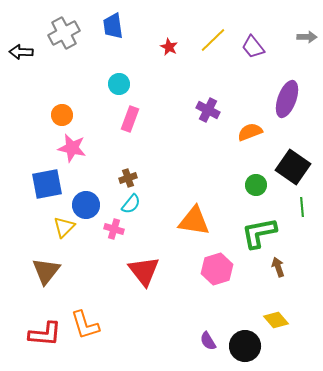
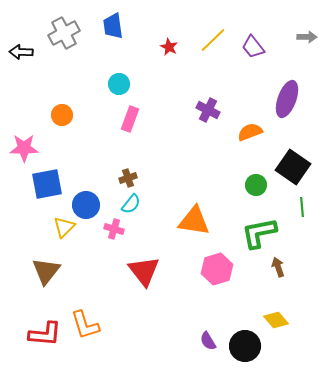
pink star: moved 48 px left; rotated 12 degrees counterclockwise
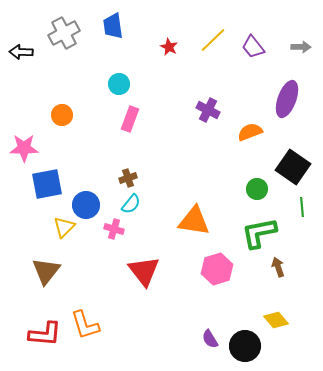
gray arrow: moved 6 px left, 10 px down
green circle: moved 1 px right, 4 px down
purple semicircle: moved 2 px right, 2 px up
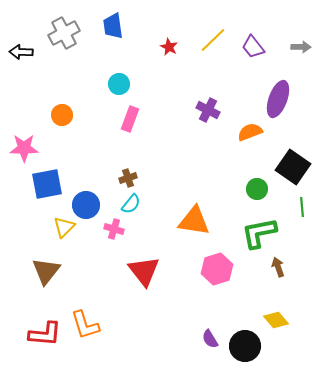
purple ellipse: moved 9 px left
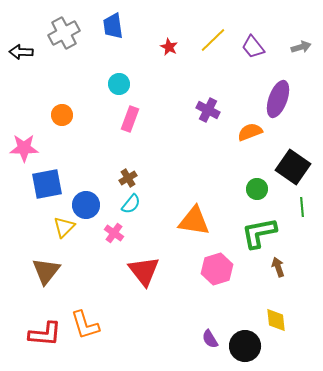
gray arrow: rotated 18 degrees counterclockwise
brown cross: rotated 12 degrees counterclockwise
pink cross: moved 4 px down; rotated 18 degrees clockwise
yellow diamond: rotated 35 degrees clockwise
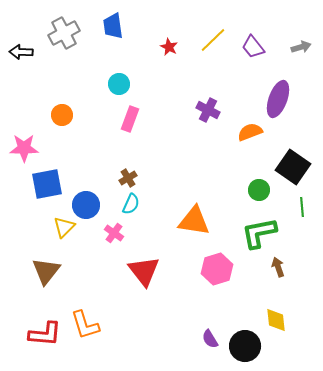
green circle: moved 2 px right, 1 px down
cyan semicircle: rotated 15 degrees counterclockwise
